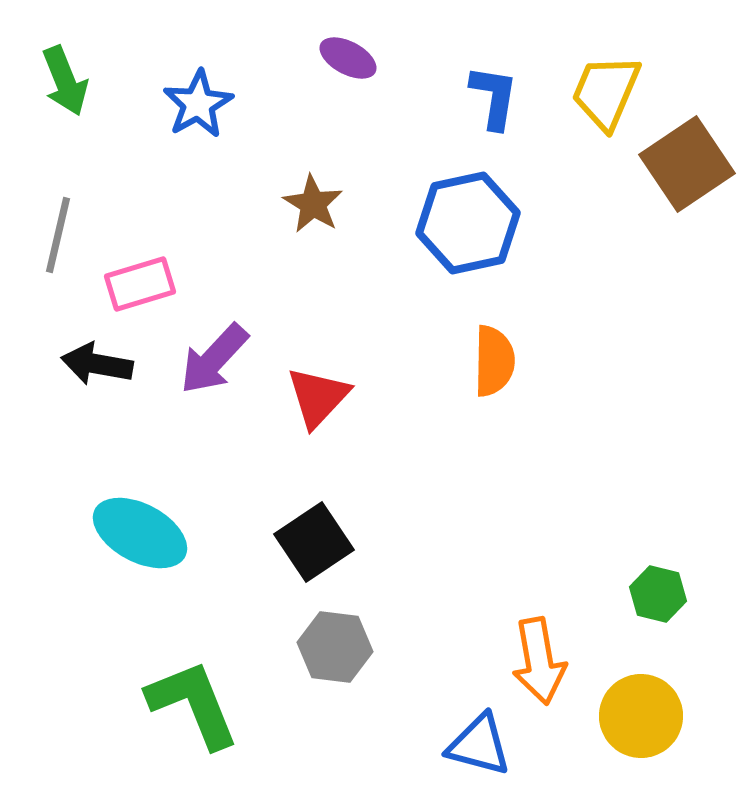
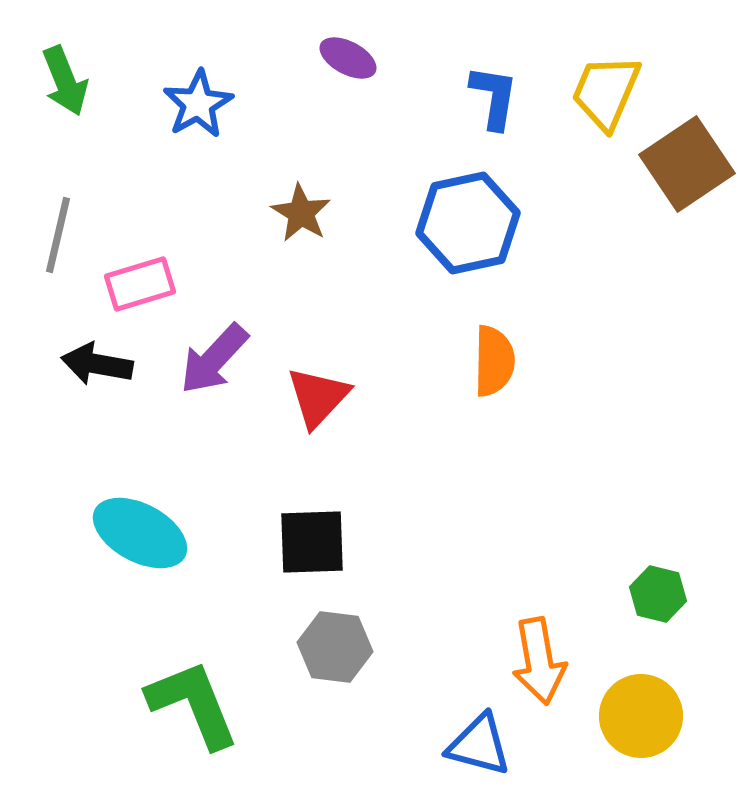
brown star: moved 12 px left, 9 px down
black square: moved 2 px left; rotated 32 degrees clockwise
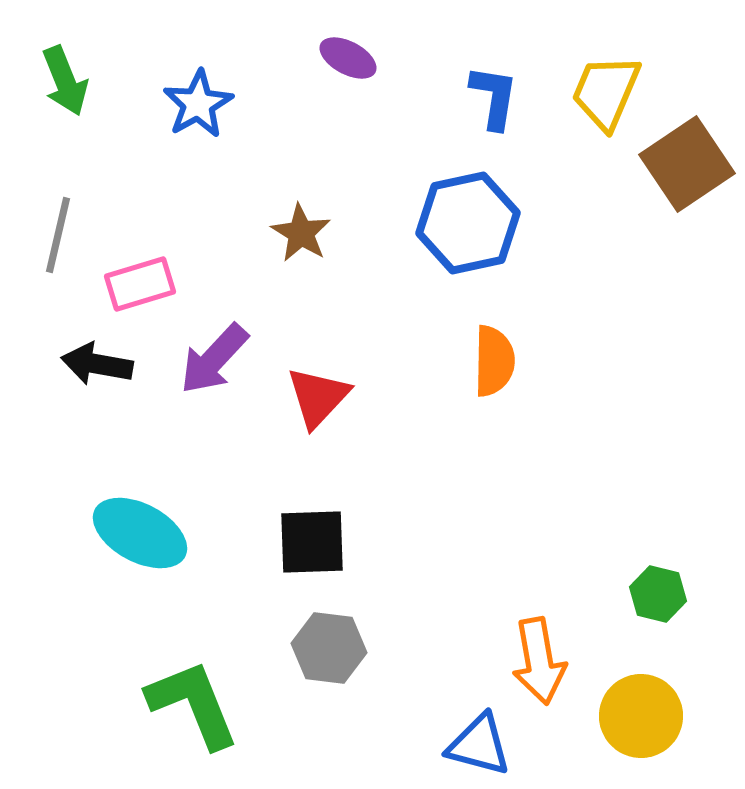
brown star: moved 20 px down
gray hexagon: moved 6 px left, 1 px down
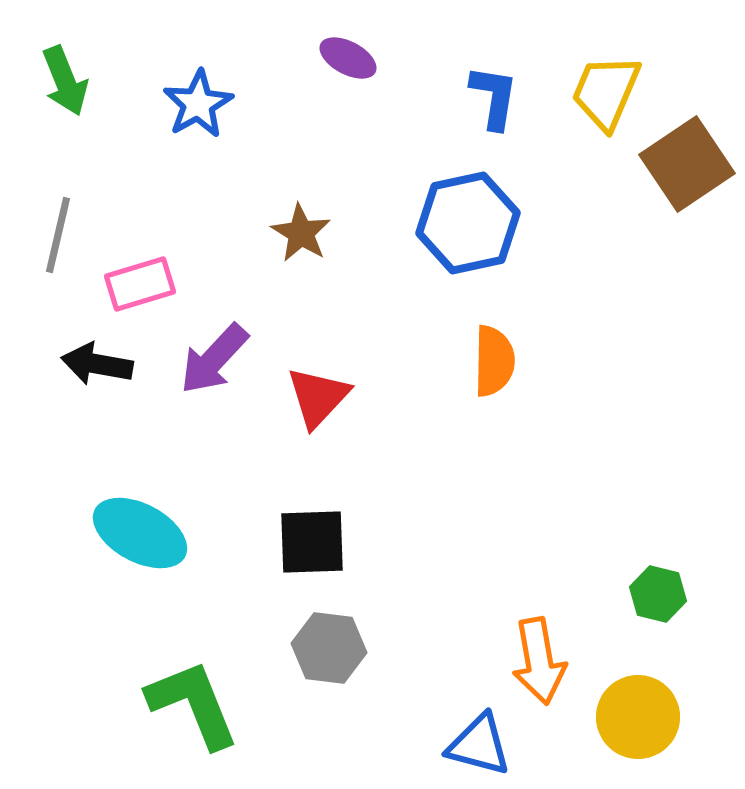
yellow circle: moved 3 px left, 1 px down
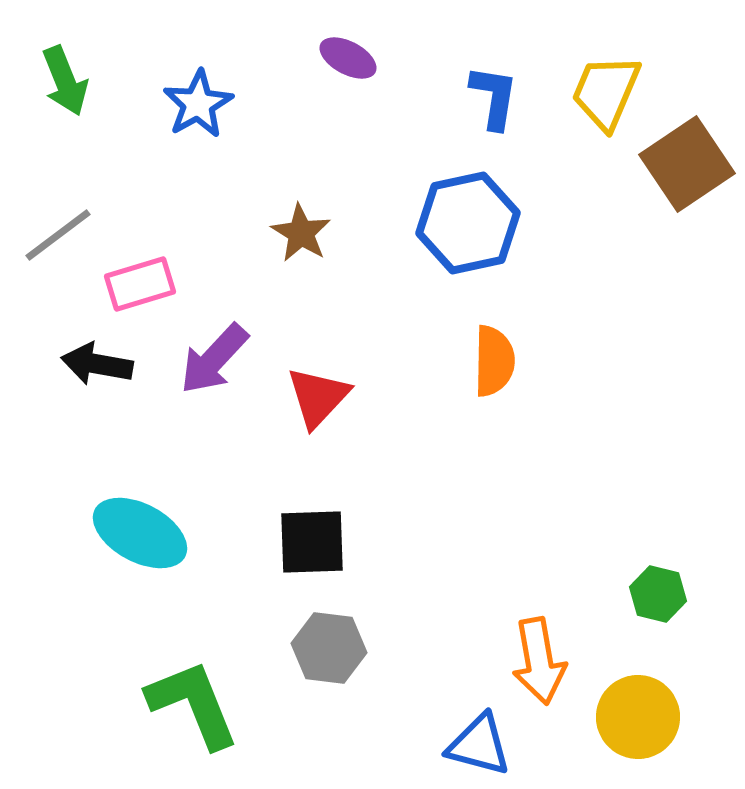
gray line: rotated 40 degrees clockwise
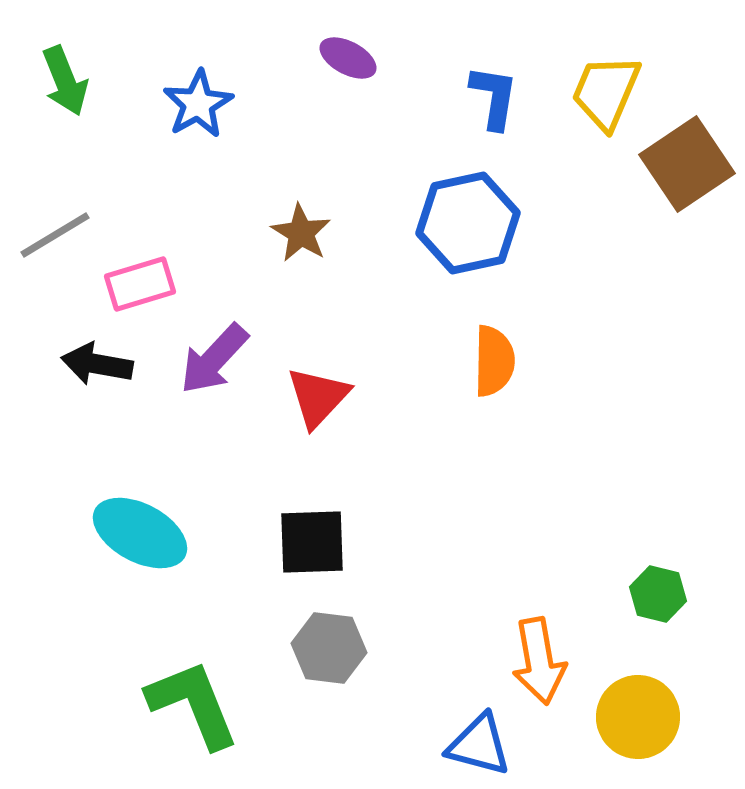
gray line: moved 3 px left; rotated 6 degrees clockwise
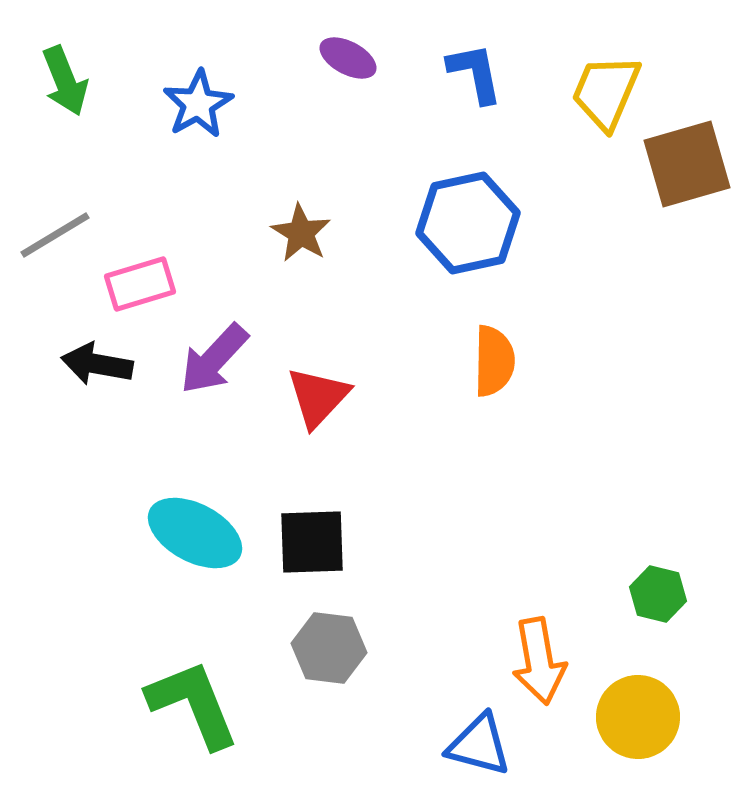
blue L-shape: moved 19 px left, 24 px up; rotated 20 degrees counterclockwise
brown square: rotated 18 degrees clockwise
cyan ellipse: moved 55 px right
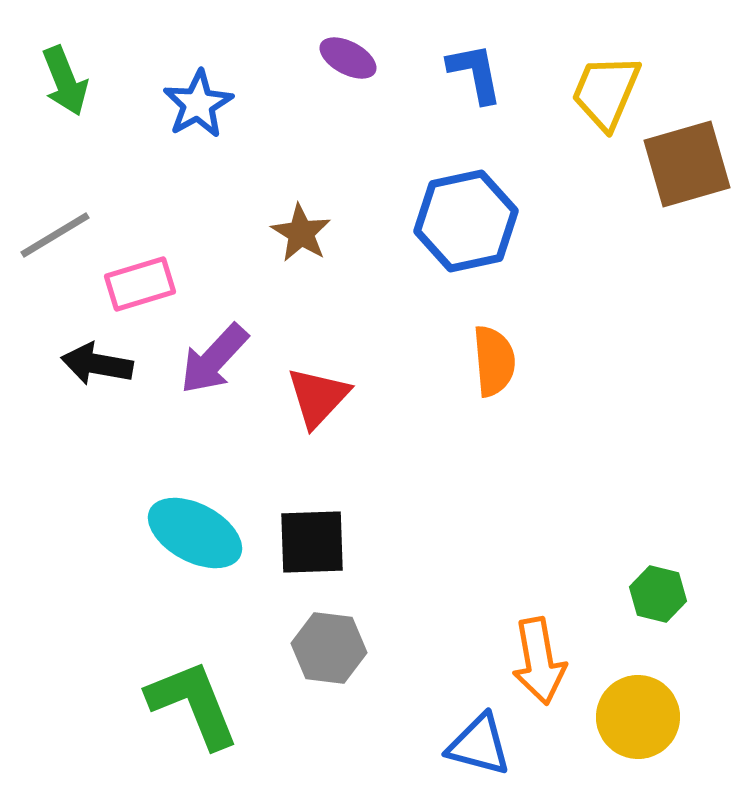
blue hexagon: moved 2 px left, 2 px up
orange semicircle: rotated 6 degrees counterclockwise
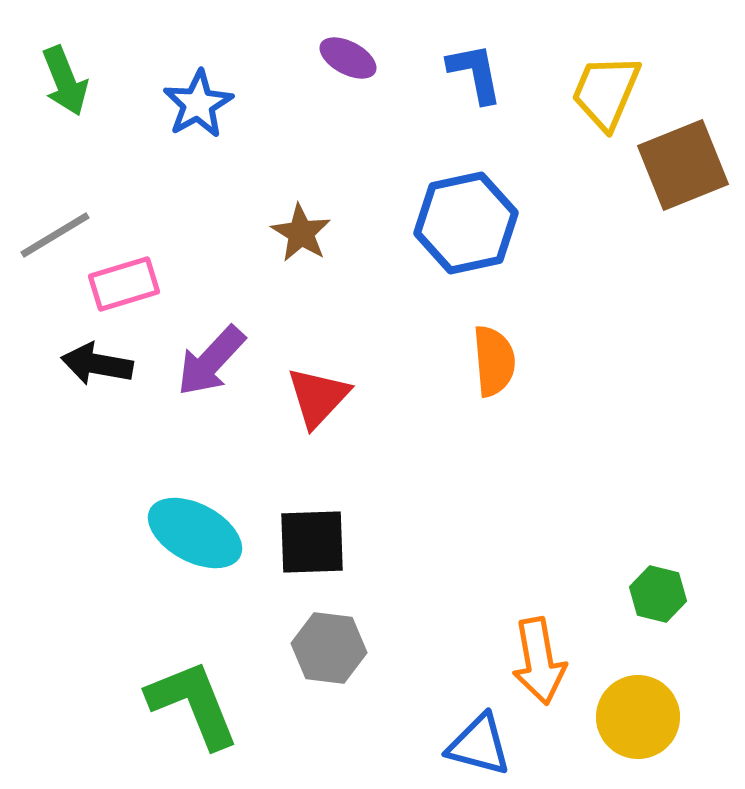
brown square: moved 4 px left, 1 px down; rotated 6 degrees counterclockwise
blue hexagon: moved 2 px down
pink rectangle: moved 16 px left
purple arrow: moved 3 px left, 2 px down
